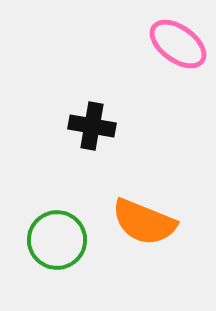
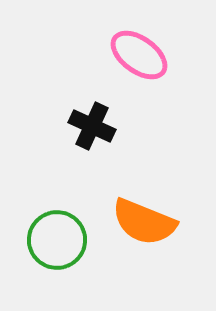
pink ellipse: moved 39 px left, 11 px down
black cross: rotated 15 degrees clockwise
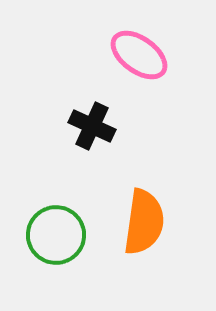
orange semicircle: rotated 104 degrees counterclockwise
green circle: moved 1 px left, 5 px up
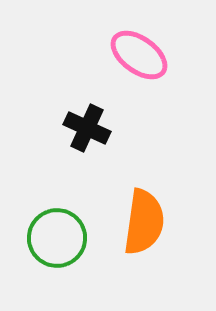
black cross: moved 5 px left, 2 px down
green circle: moved 1 px right, 3 px down
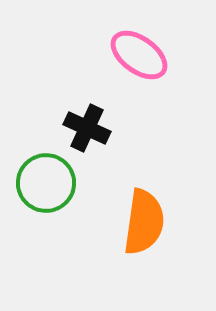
green circle: moved 11 px left, 55 px up
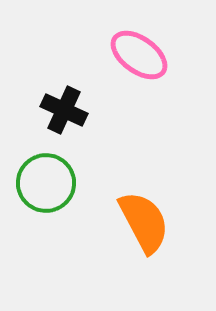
black cross: moved 23 px left, 18 px up
orange semicircle: rotated 36 degrees counterclockwise
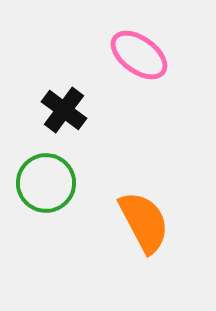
black cross: rotated 12 degrees clockwise
